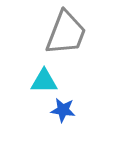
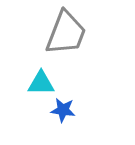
cyan triangle: moved 3 px left, 2 px down
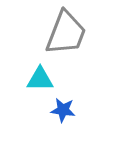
cyan triangle: moved 1 px left, 4 px up
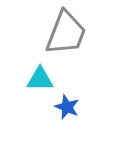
blue star: moved 4 px right, 3 px up; rotated 15 degrees clockwise
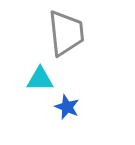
gray trapezoid: rotated 27 degrees counterclockwise
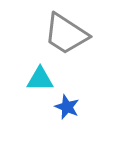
gray trapezoid: moved 1 px down; rotated 129 degrees clockwise
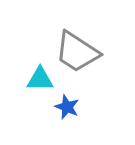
gray trapezoid: moved 11 px right, 18 px down
